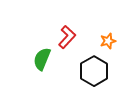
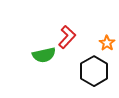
orange star: moved 1 px left, 2 px down; rotated 21 degrees counterclockwise
green semicircle: moved 2 px right, 4 px up; rotated 125 degrees counterclockwise
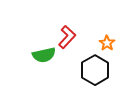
black hexagon: moved 1 px right, 1 px up
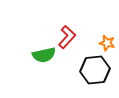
orange star: rotated 21 degrees counterclockwise
black hexagon: rotated 24 degrees clockwise
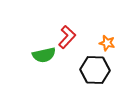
black hexagon: rotated 8 degrees clockwise
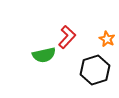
orange star: moved 4 px up; rotated 14 degrees clockwise
black hexagon: rotated 20 degrees counterclockwise
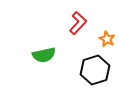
red L-shape: moved 11 px right, 14 px up
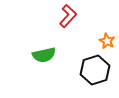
red L-shape: moved 10 px left, 7 px up
orange star: moved 2 px down
